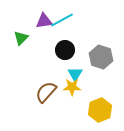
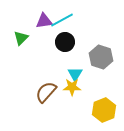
black circle: moved 8 px up
yellow hexagon: moved 4 px right
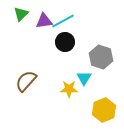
cyan line: moved 1 px right, 1 px down
green triangle: moved 24 px up
cyan triangle: moved 9 px right, 4 px down
yellow star: moved 3 px left, 2 px down
brown semicircle: moved 20 px left, 11 px up
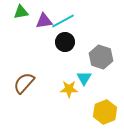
green triangle: moved 2 px up; rotated 35 degrees clockwise
brown semicircle: moved 2 px left, 2 px down
yellow hexagon: moved 1 px right, 2 px down
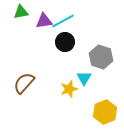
yellow star: rotated 18 degrees counterclockwise
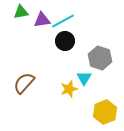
purple triangle: moved 2 px left, 1 px up
black circle: moved 1 px up
gray hexagon: moved 1 px left, 1 px down
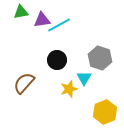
cyan line: moved 4 px left, 4 px down
black circle: moved 8 px left, 19 px down
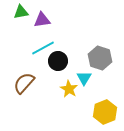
cyan line: moved 16 px left, 23 px down
black circle: moved 1 px right, 1 px down
yellow star: rotated 24 degrees counterclockwise
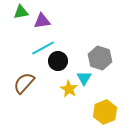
purple triangle: moved 1 px down
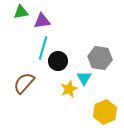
cyan line: rotated 45 degrees counterclockwise
gray hexagon: rotated 10 degrees counterclockwise
yellow star: rotated 18 degrees clockwise
